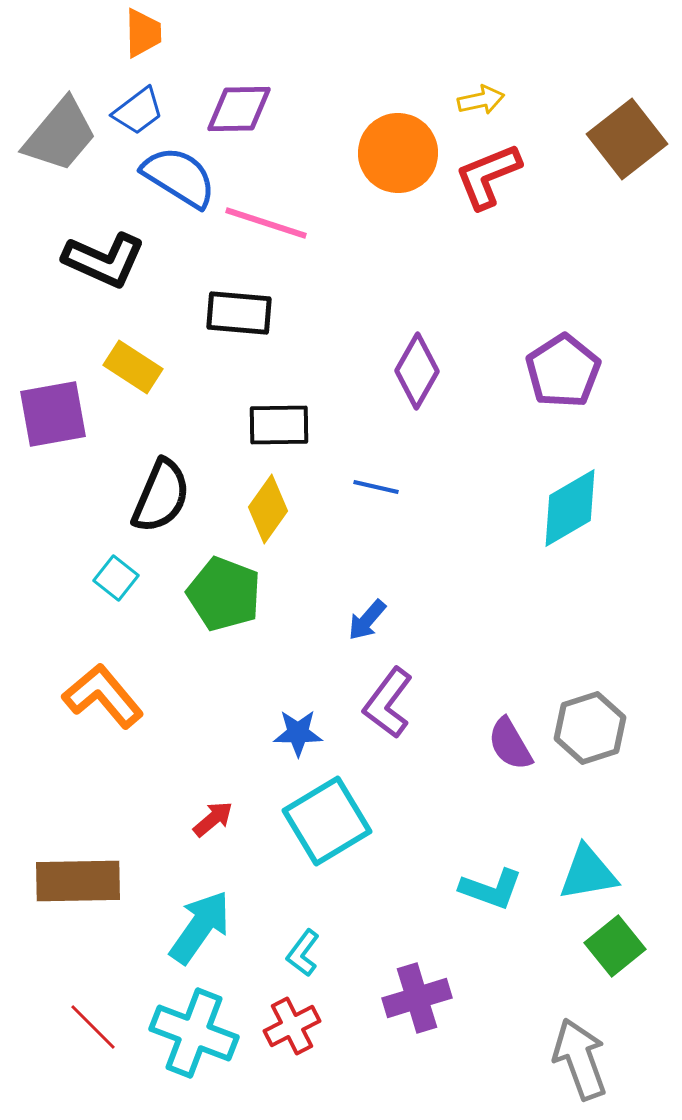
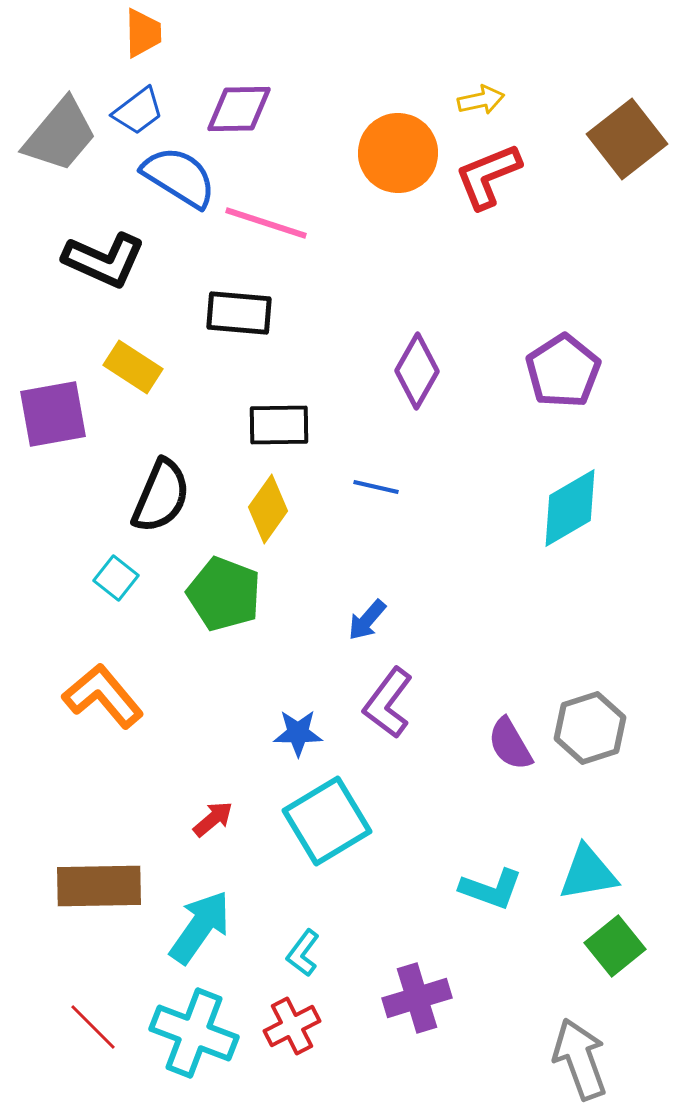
brown rectangle at (78, 881): moved 21 px right, 5 px down
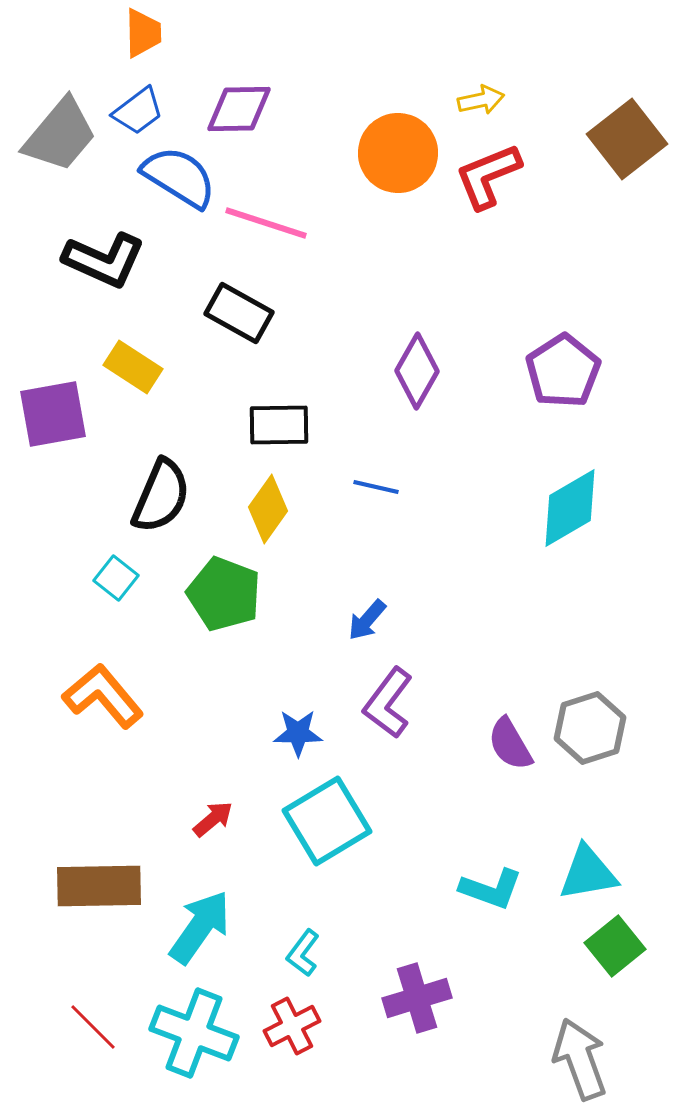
black rectangle at (239, 313): rotated 24 degrees clockwise
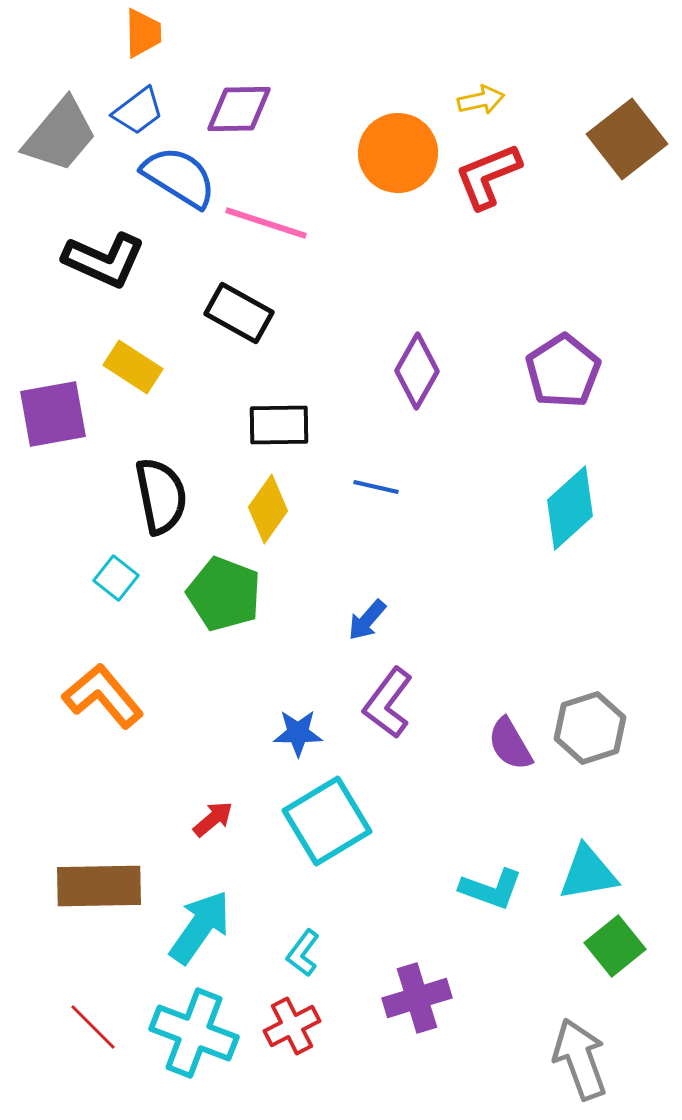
black semicircle at (161, 496): rotated 34 degrees counterclockwise
cyan diamond at (570, 508): rotated 12 degrees counterclockwise
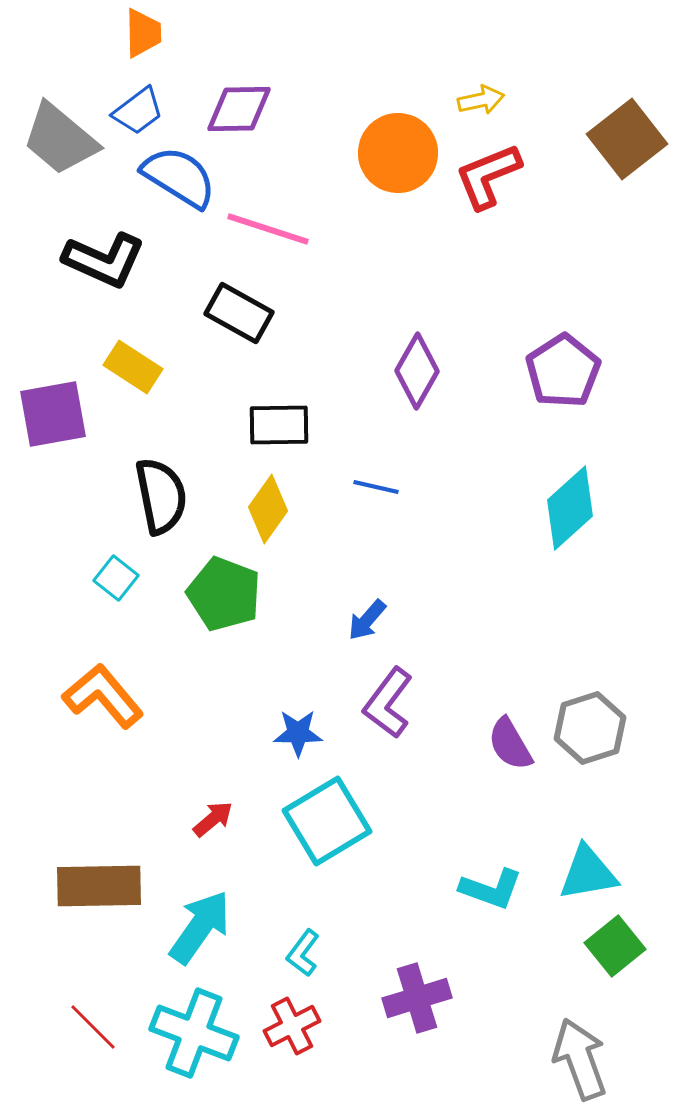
gray trapezoid at (60, 135): moved 4 px down; rotated 90 degrees clockwise
pink line at (266, 223): moved 2 px right, 6 px down
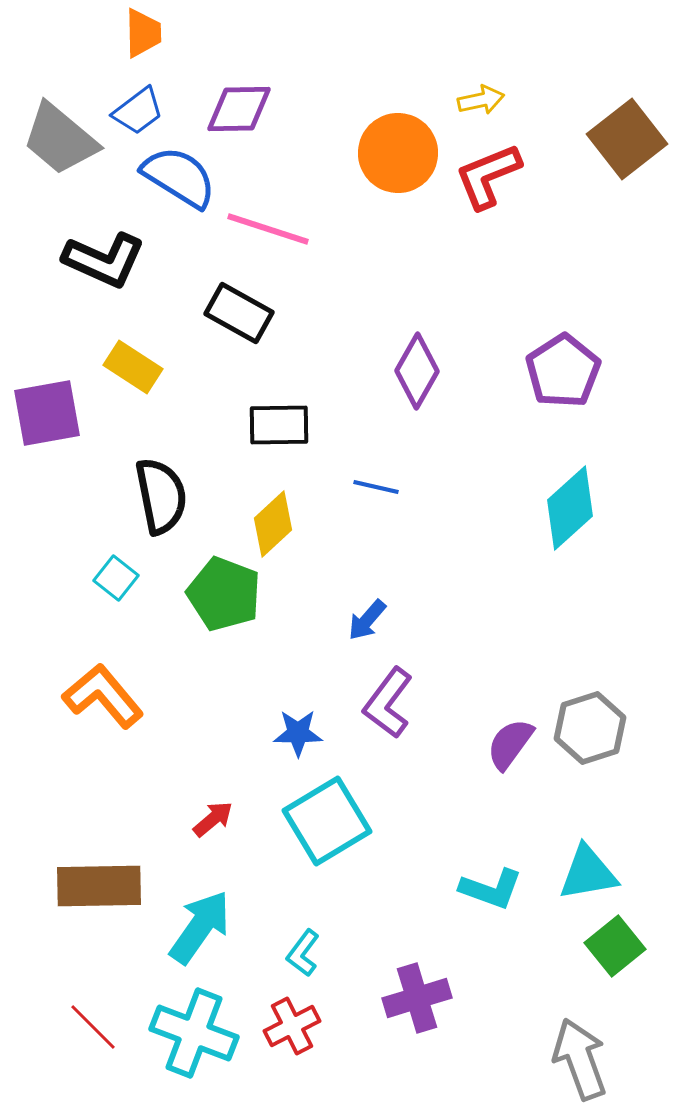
purple square at (53, 414): moved 6 px left, 1 px up
yellow diamond at (268, 509): moved 5 px right, 15 px down; rotated 12 degrees clockwise
purple semicircle at (510, 744): rotated 66 degrees clockwise
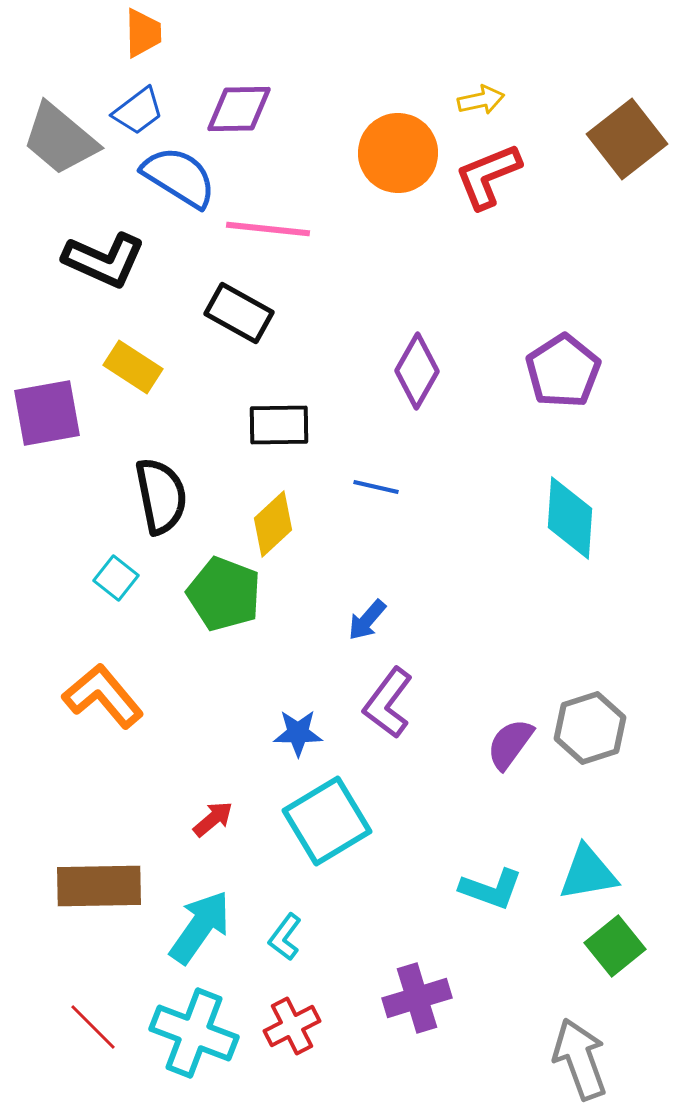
pink line at (268, 229): rotated 12 degrees counterclockwise
cyan diamond at (570, 508): moved 10 px down; rotated 44 degrees counterclockwise
cyan L-shape at (303, 953): moved 18 px left, 16 px up
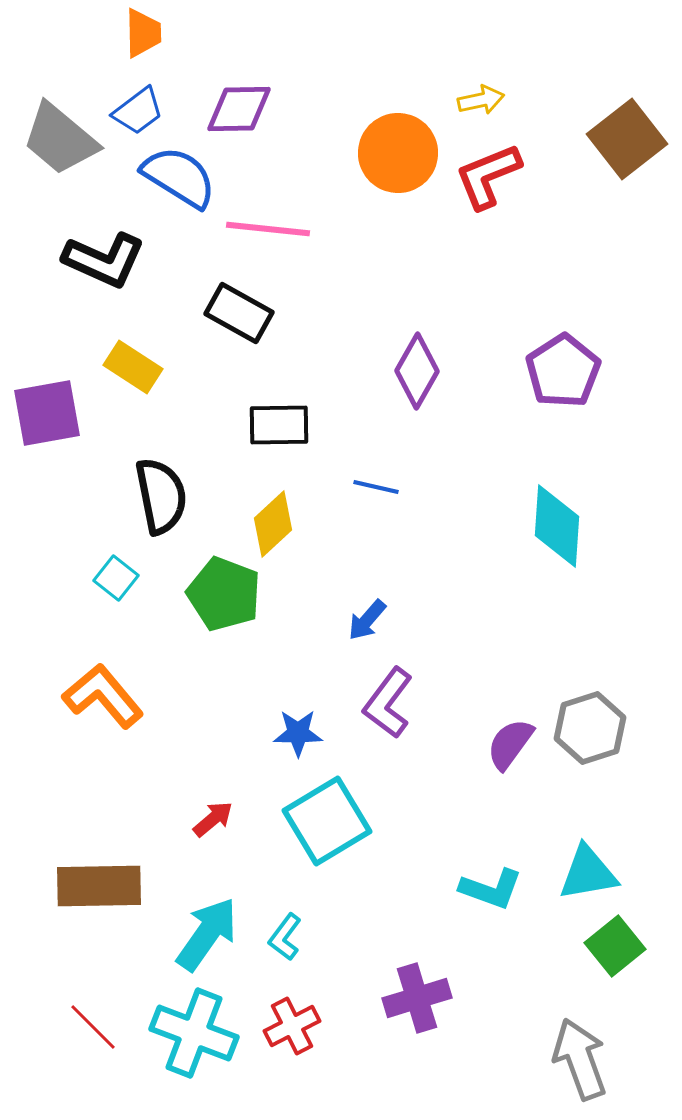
cyan diamond at (570, 518): moved 13 px left, 8 px down
cyan arrow at (200, 927): moved 7 px right, 7 px down
